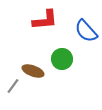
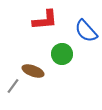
green circle: moved 5 px up
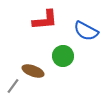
blue semicircle: rotated 20 degrees counterclockwise
green circle: moved 1 px right, 2 px down
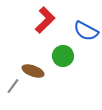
red L-shape: rotated 40 degrees counterclockwise
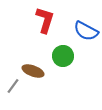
red L-shape: rotated 28 degrees counterclockwise
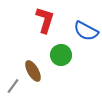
green circle: moved 2 px left, 1 px up
brown ellipse: rotated 40 degrees clockwise
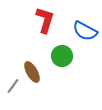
blue semicircle: moved 1 px left
green circle: moved 1 px right, 1 px down
brown ellipse: moved 1 px left, 1 px down
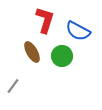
blue semicircle: moved 7 px left
brown ellipse: moved 20 px up
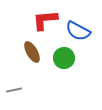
red L-shape: rotated 112 degrees counterclockwise
green circle: moved 2 px right, 2 px down
gray line: moved 1 px right, 4 px down; rotated 42 degrees clockwise
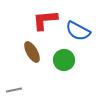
green circle: moved 2 px down
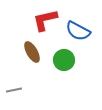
red L-shape: rotated 8 degrees counterclockwise
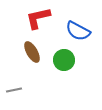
red L-shape: moved 7 px left, 2 px up
